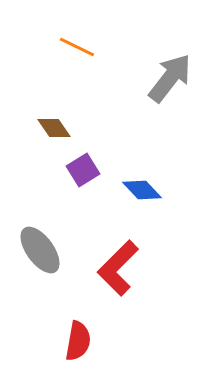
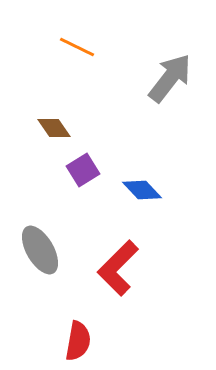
gray ellipse: rotated 6 degrees clockwise
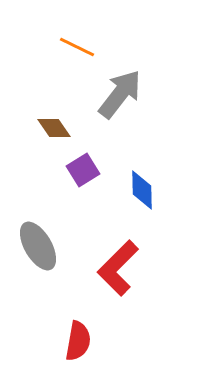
gray arrow: moved 50 px left, 16 px down
blue diamond: rotated 42 degrees clockwise
gray ellipse: moved 2 px left, 4 px up
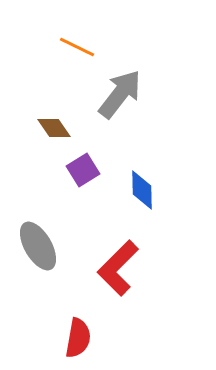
red semicircle: moved 3 px up
